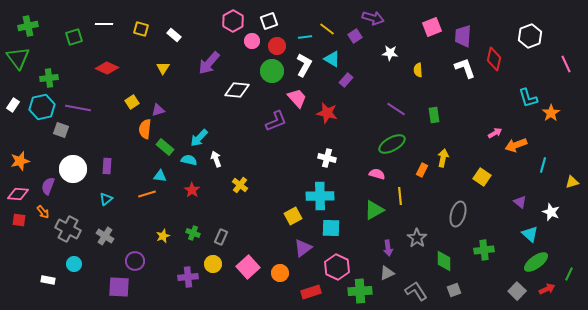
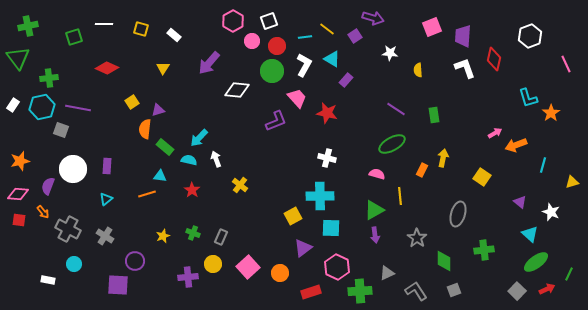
purple arrow at (388, 248): moved 13 px left, 13 px up
purple square at (119, 287): moved 1 px left, 2 px up
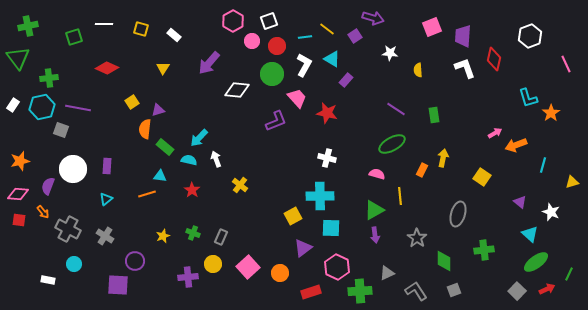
green circle at (272, 71): moved 3 px down
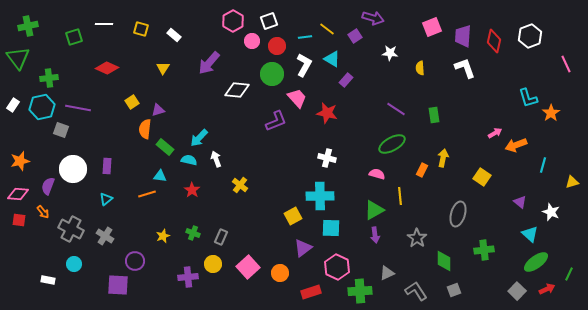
red diamond at (494, 59): moved 18 px up
yellow semicircle at (418, 70): moved 2 px right, 2 px up
gray cross at (68, 229): moved 3 px right
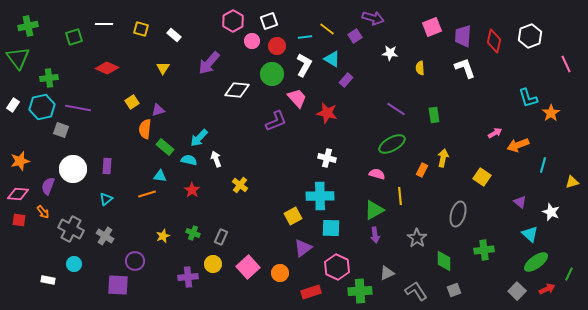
orange arrow at (516, 145): moved 2 px right
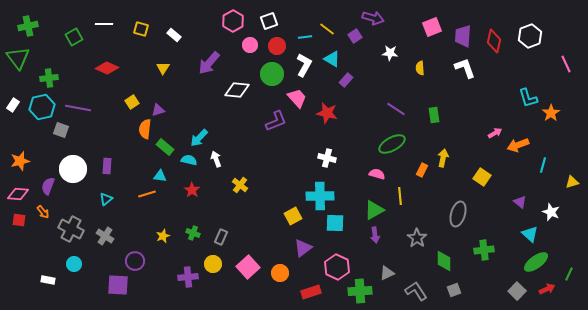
green square at (74, 37): rotated 12 degrees counterclockwise
pink circle at (252, 41): moved 2 px left, 4 px down
cyan square at (331, 228): moved 4 px right, 5 px up
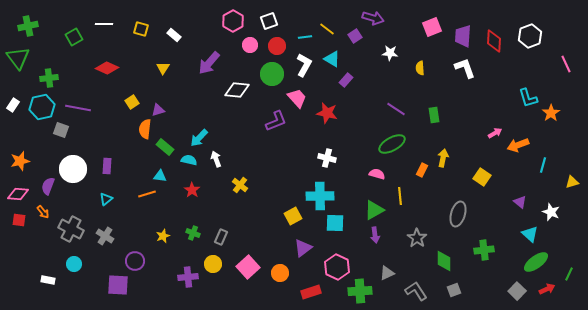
red diamond at (494, 41): rotated 10 degrees counterclockwise
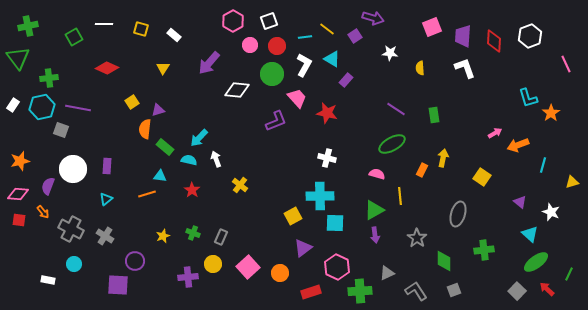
red arrow at (547, 289): rotated 112 degrees counterclockwise
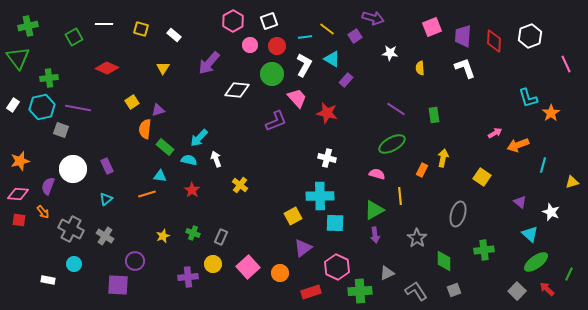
purple rectangle at (107, 166): rotated 28 degrees counterclockwise
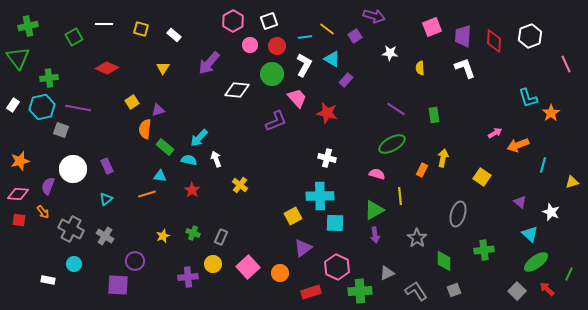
purple arrow at (373, 18): moved 1 px right, 2 px up
